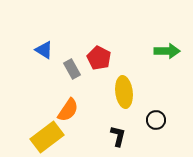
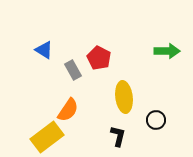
gray rectangle: moved 1 px right, 1 px down
yellow ellipse: moved 5 px down
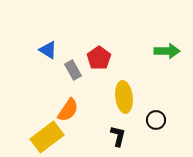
blue triangle: moved 4 px right
red pentagon: rotated 10 degrees clockwise
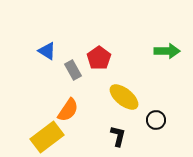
blue triangle: moved 1 px left, 1 px down
yellow ellipse: rotated 44 degrees counterclockwise
